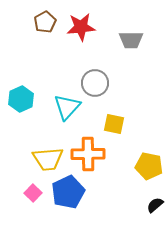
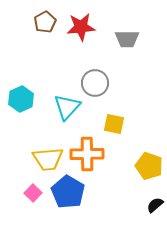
gray trapezoid: moved 4 px left, 1 px up
orange cross: moved 1 px left
yellow pentagon: rotated 8 degrees clockwise
blue pentagon: rotated 16 degrees counterclockwise
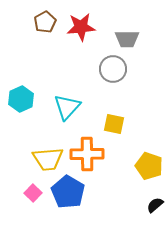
gray circle: moved 18 px right, 14 px up
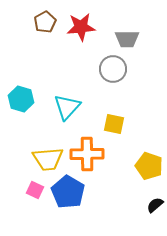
cyan hexagon: rotated 20 degrees counterclockwise
pink square: moved 2 px right, 3 px up; rotated 18 degrees counterclockwise
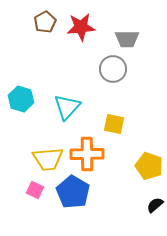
blue pentagon: moved 5 px right
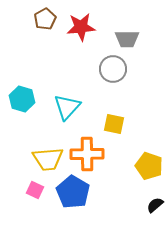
brown pentagon: moved 3 px up
cyan hexagon: moved 1 px right
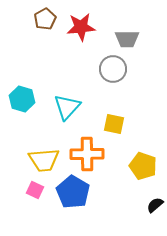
yellow trapezoid: moved 4 px left, 1 px down
yellow pentagon: moved 6 px left
